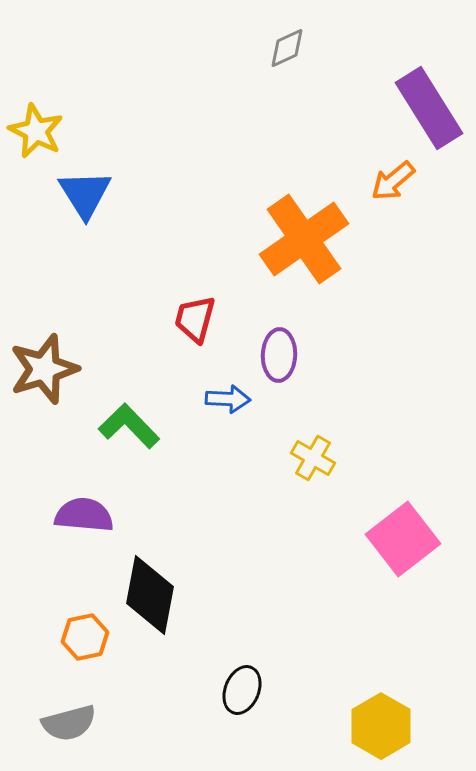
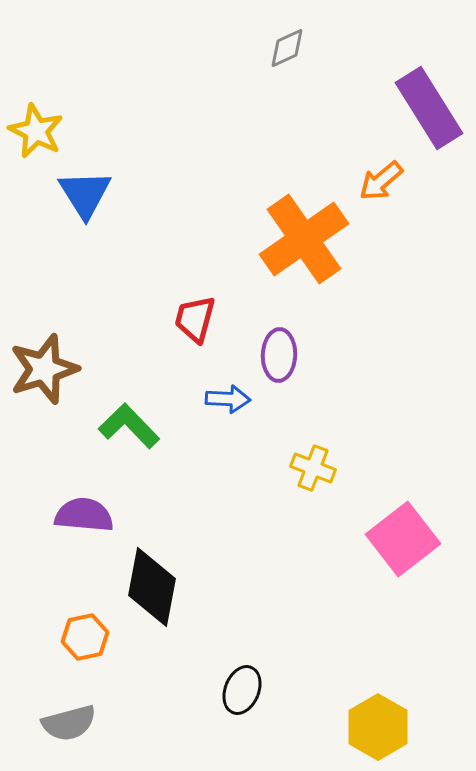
orange arrow: moved 12 px left
yellow cross: moved 10 px down; rotated 9 degrees counterclockwise
black diamond: moved 2 px right, 8 px up
yellow hexagon: moved 3 px left, 1 px down
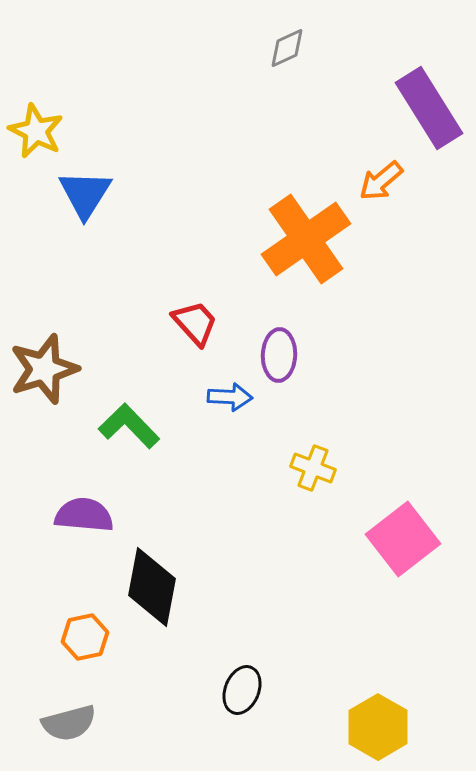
blue triangle: rotated 4 degrees clockwise
orange cross: moved 2 px right
red trapezoid: moved 4 px down; rotated 123 degrees clockwise
blue arrow: moved 2 px right, 2 px up
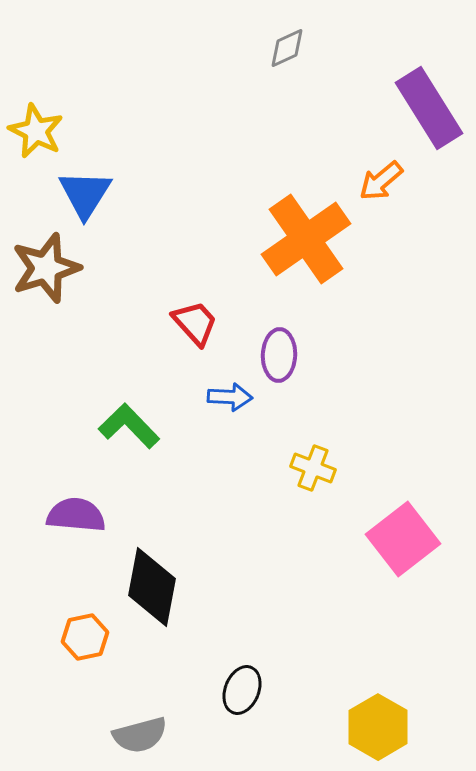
brown star: moved 2 px right, 101 px up
purple semicircle: moved 8 px left
gray semicircle: moved 71 px right, 12 px down
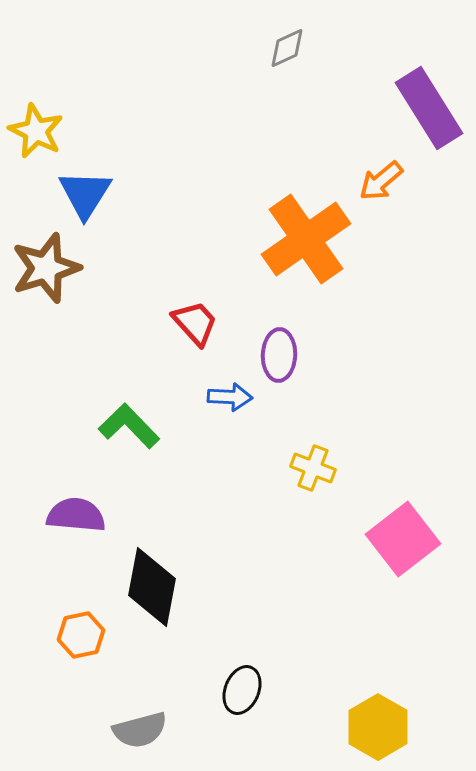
orange hexagon: moved 4 px left, 2 px up
gray semicircle: moved 5 px up
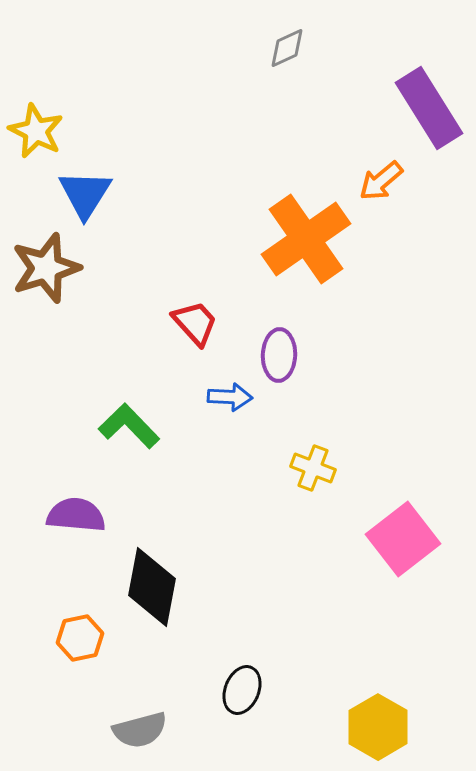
orange hexagon: moved 1 px left, 3 px down
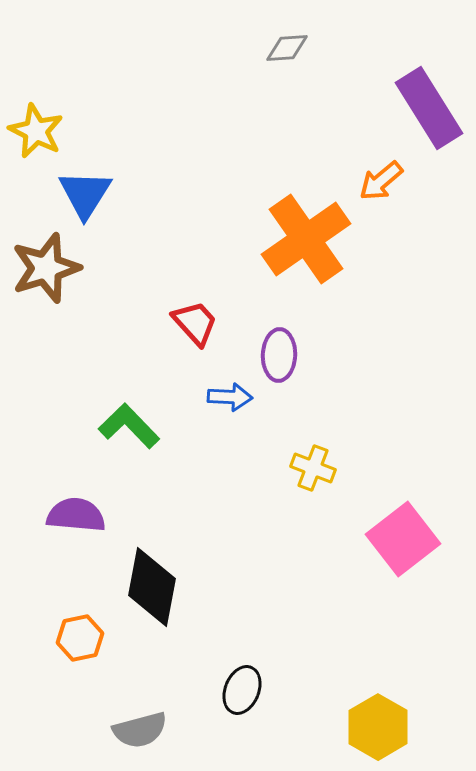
gray diamond: rotated 21 degrees clockwise
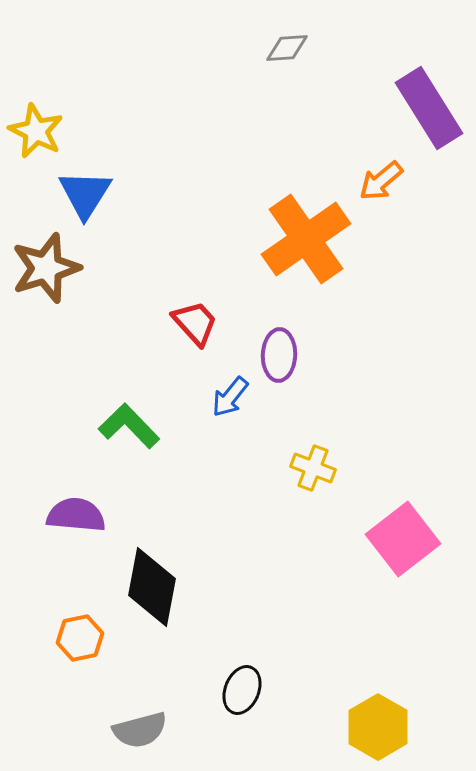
blue arrow: rotated 126 degrees clockwise
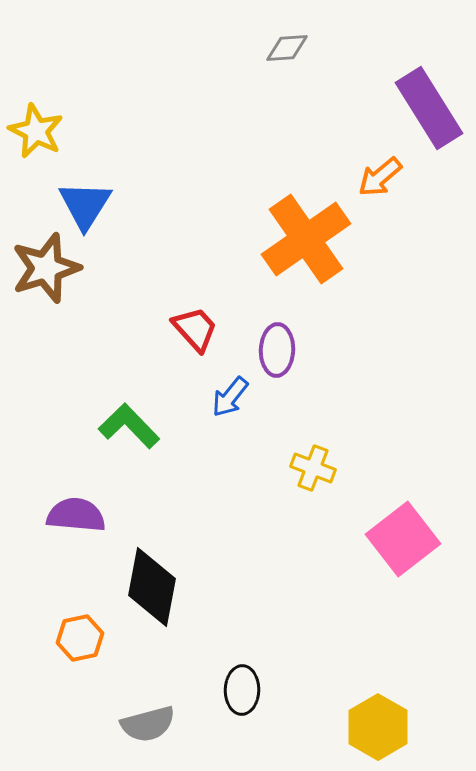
orange arrow: moved 1 px left, 4 px up
blue triangle: moved 11 px down
red trapezoid: moved 6 px down
purple ellipse: moved 2 px left, 5 px up
black ellipse: rotated 21 degrees counterclockwise
gray semicircle: moved 8 px right, 6 px up
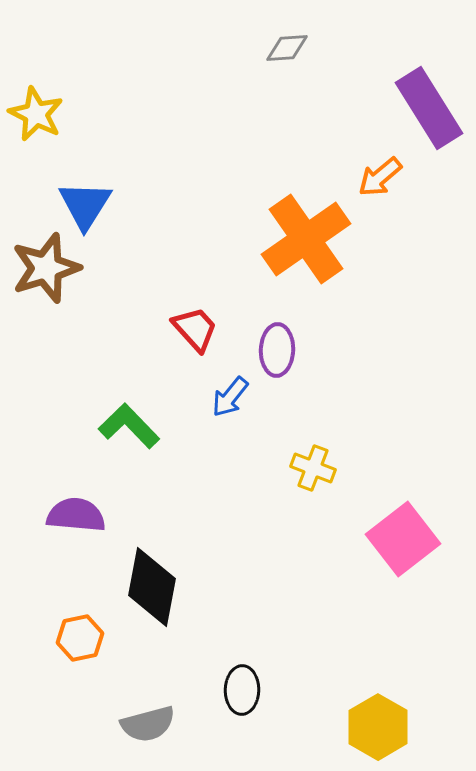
yellow star: moved 17 px up
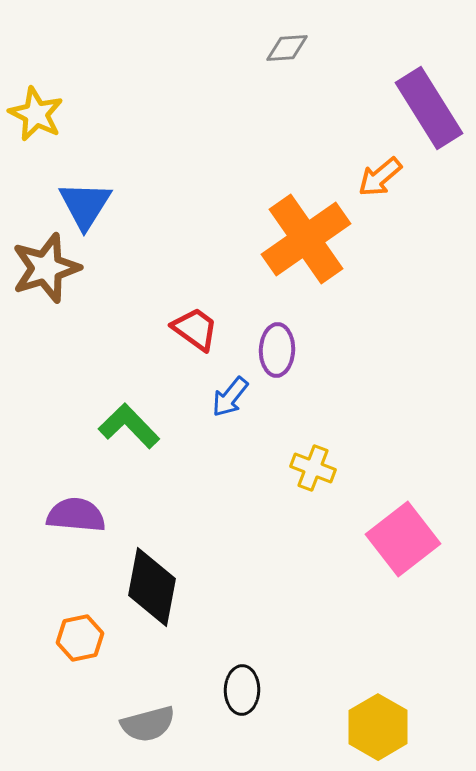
red trapezoid: rotated 12 degrees counterclockwise
